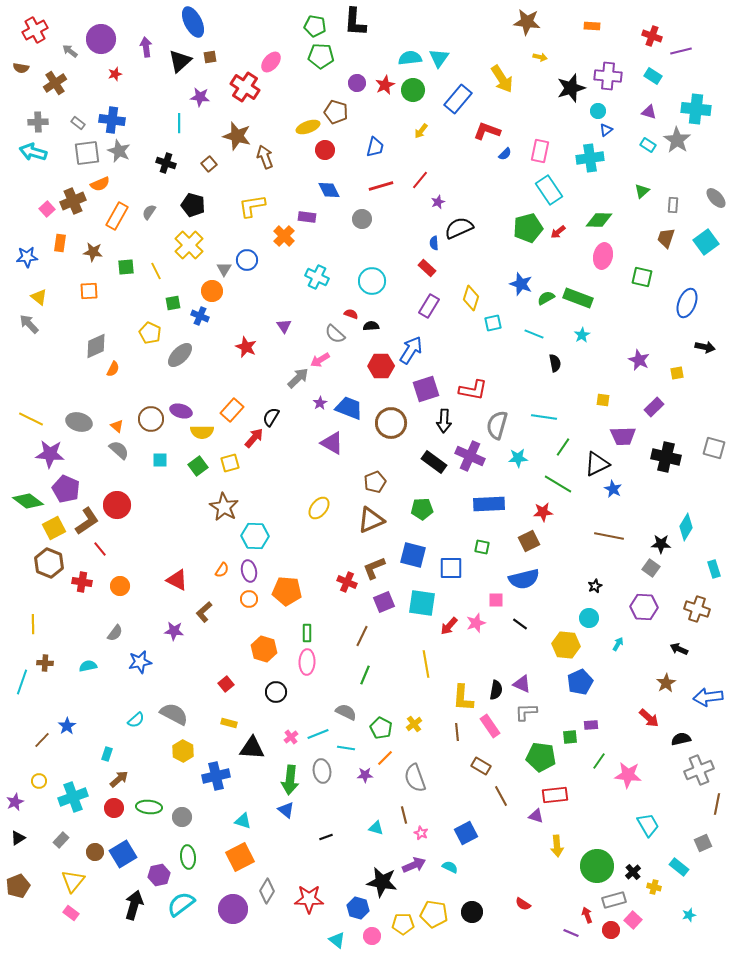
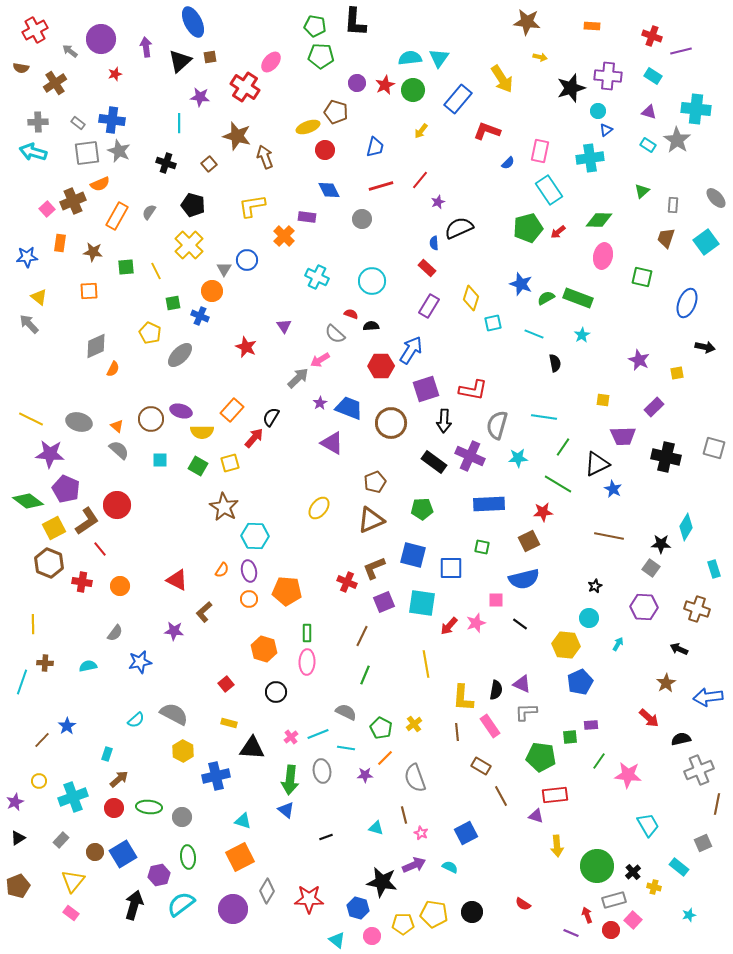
blue semicircle at (505, 154): moved 3 px right, 9 px down
green square at (198, 466): rotated 24 degrees counterclockwise
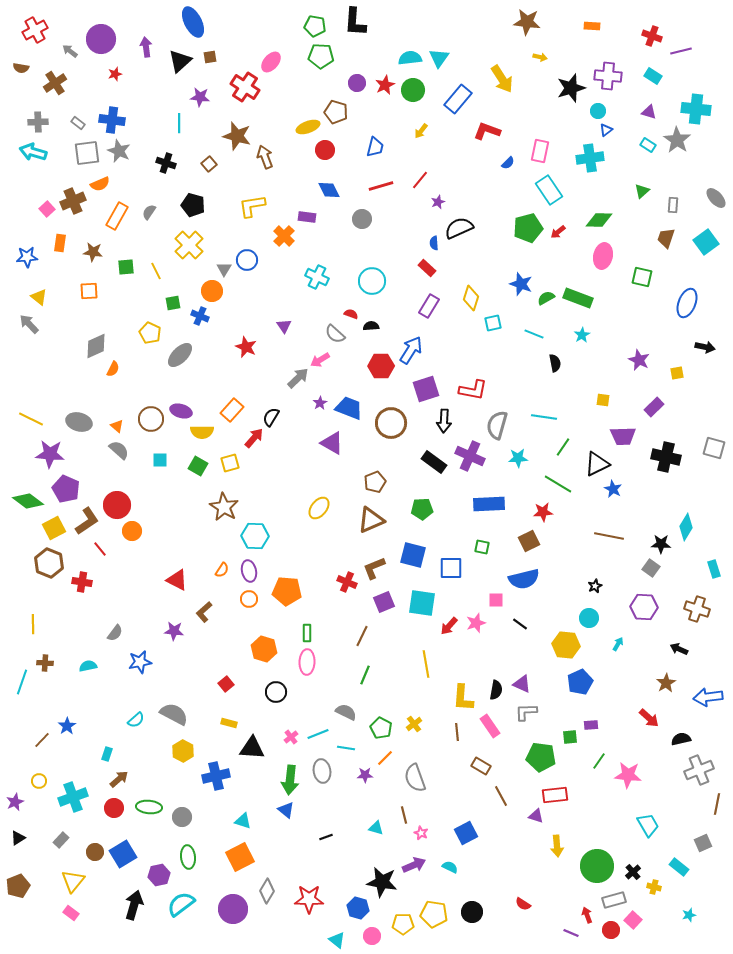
orange circle at (120, 586): moved 12 px right, 55 px up
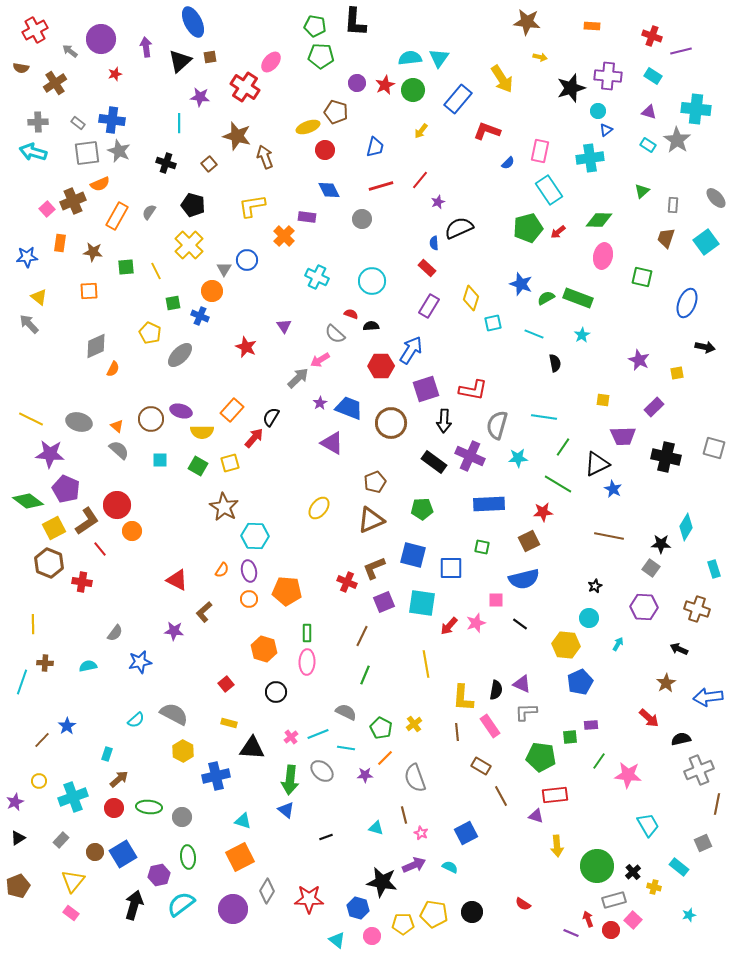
gray ellipse at (322, 771): rotated 40 degrees counterclockwise
red arrow at (587, 915): moved 1 px right, 4 px down
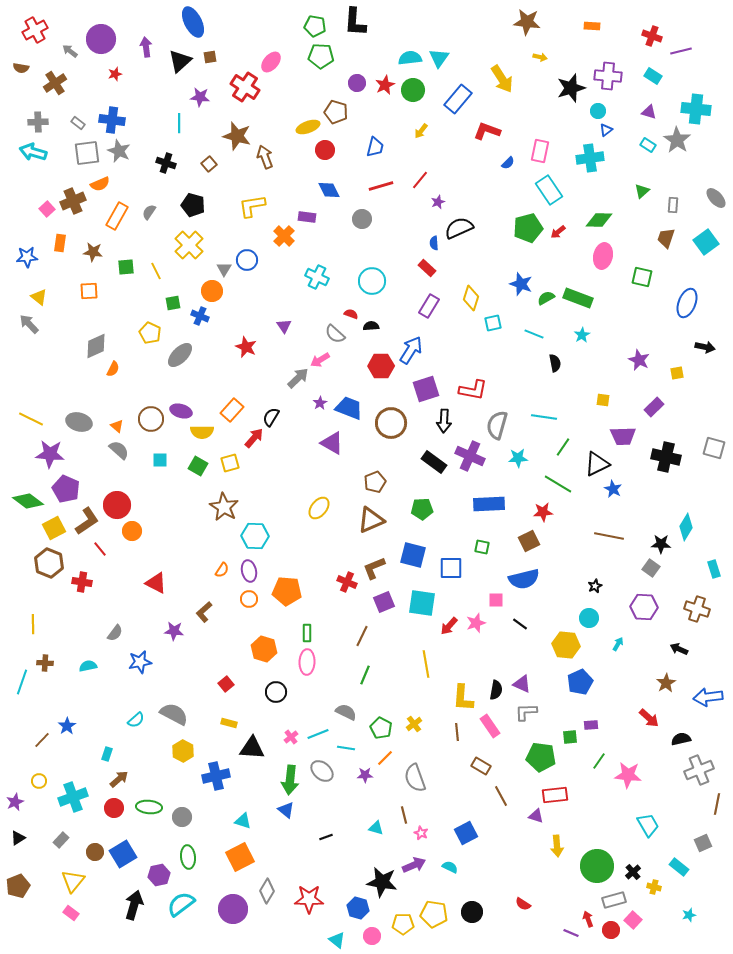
red triangle at (177, 580): moved 21 px left, 3 px down
